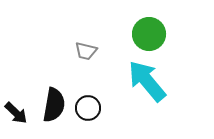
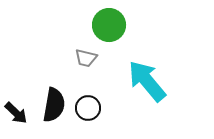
green circle: moved 40 px left, 9 px up
gray trapezoid: moved 7 px down
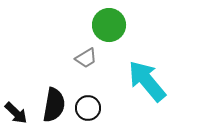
gray trapezoid: rotated 45 degrees counterclockwise
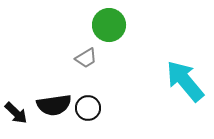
cyan arrow: moved 38 px right
black semicircle: rotated 72 degrees clockwise
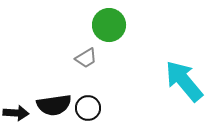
cyan arrow: moved 1 px left
black arrow: rotated 40 degrees counterclockwise
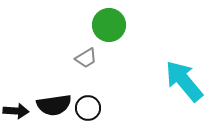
black arrow: moved 2 px up
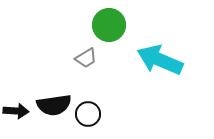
cyan arrow: moved 24 px left, 21 px up; rotated 27 degrees counterclockwise
black circle: moved 6 px down
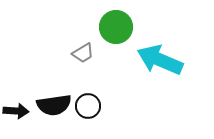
green circle: moved 7 px right, 2 px down
gray trapezoid: moved 3 px left, 5 px up
black circle: moved 8 px up
